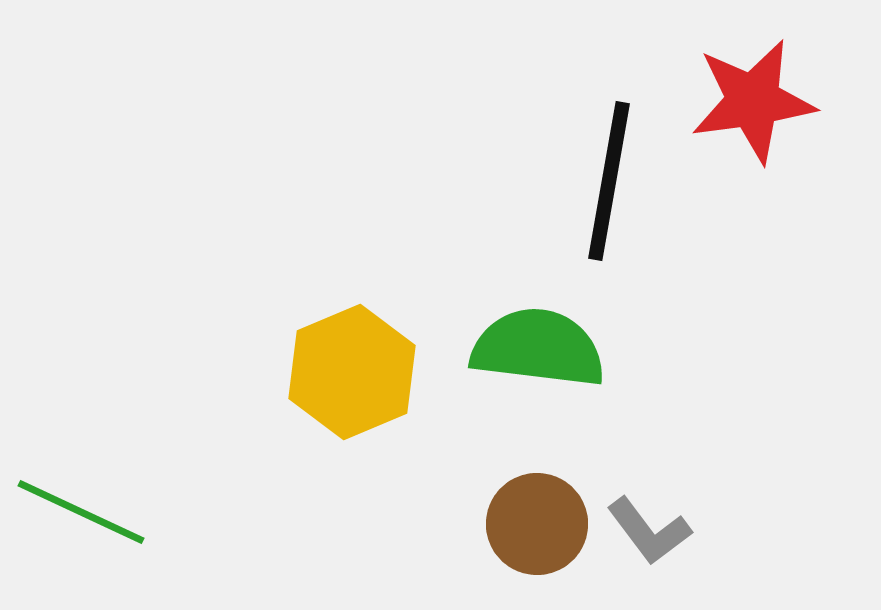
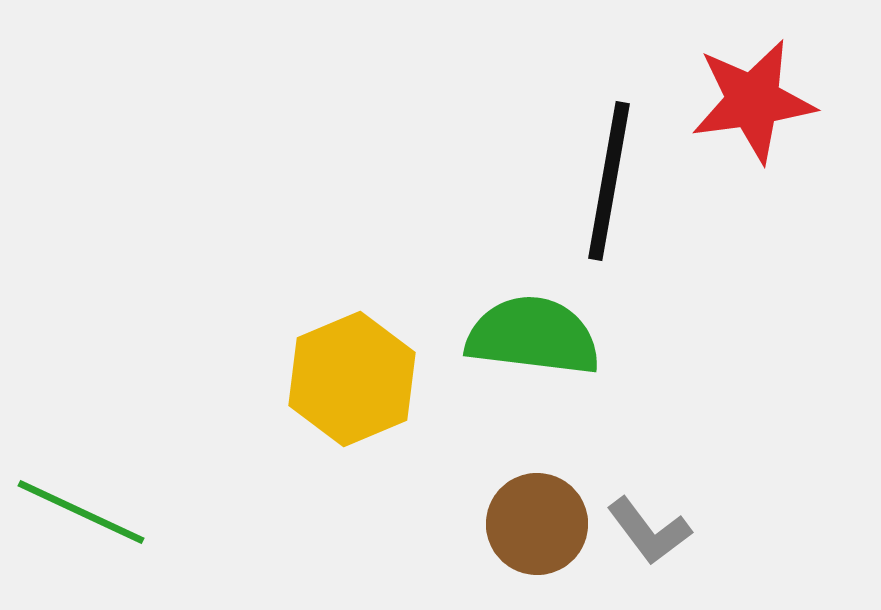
green semicircle: moved 5 px left, 12 px up
yellow hexagon: moved 7 px down
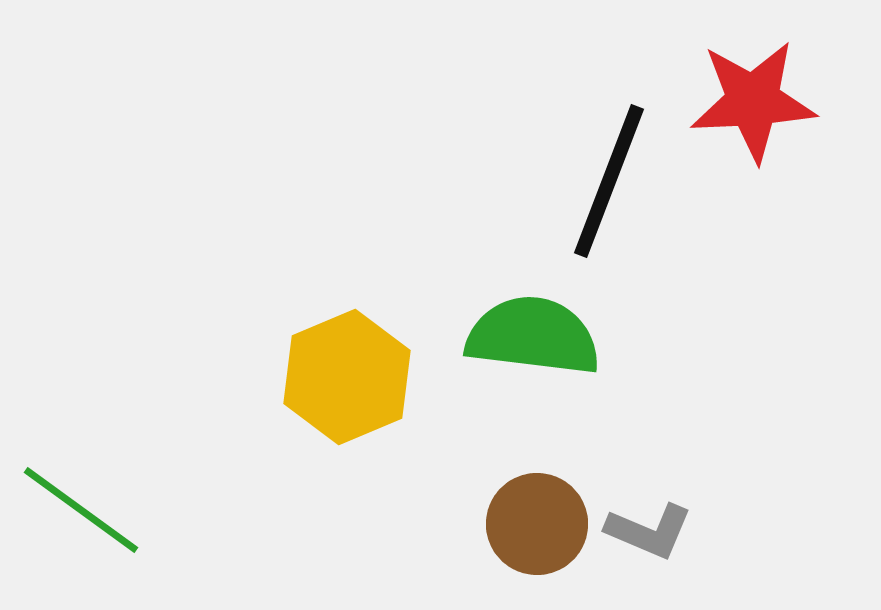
red star: rotated 5 degrees clockwise
black line: rotated 11 degrees clockwise
yellow hexagon: moved 5 px left, 2 px up
green line: moved 2 px up; rotated 11 degrees clockwise
gray L-shape: rotated 30 degrees counterclockwise
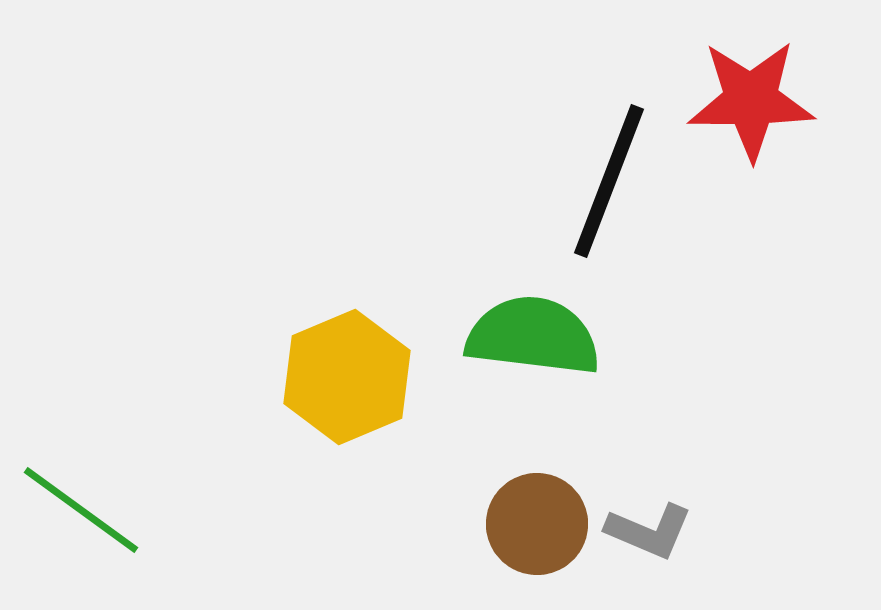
red star: moved 2 px left, 1 px up; rotated 3 degrees clockwise
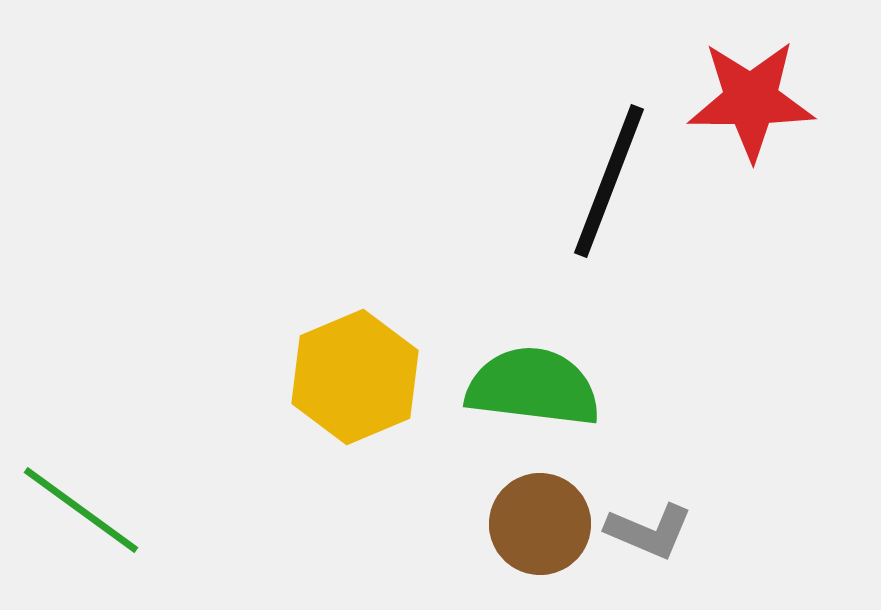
green semicircle: moved 51 px down
yellow hexagon: moved 8 px right
brown circle: moved 3 px right
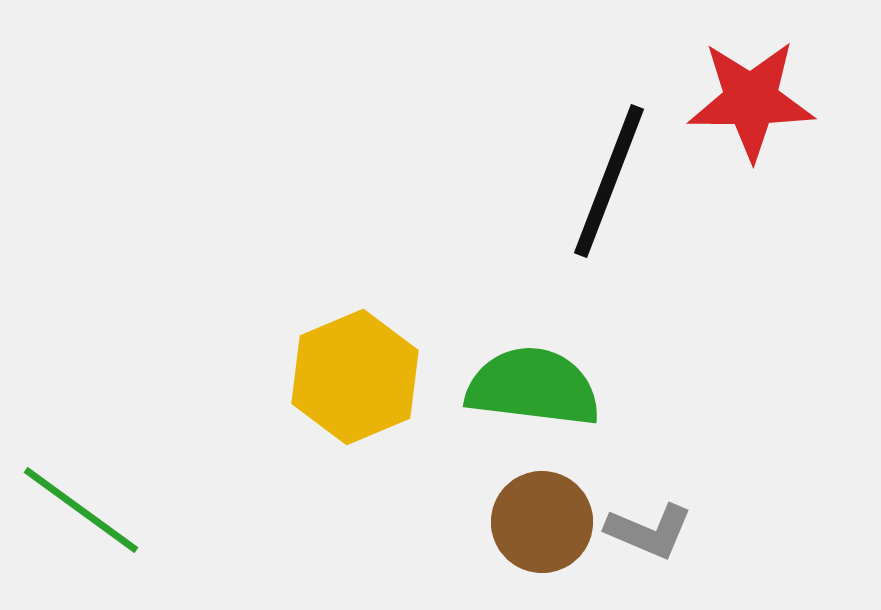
brown circle: moved 2 px right, 2 px up
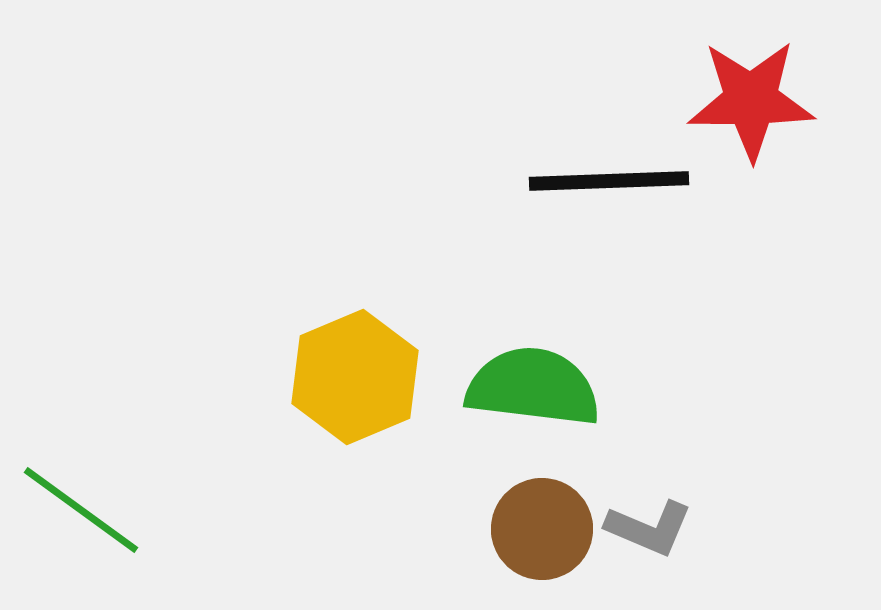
black line: rotated 67 degrees clockwise
brown circle: moved 7 px down
gray L-shape: moved 3 px up
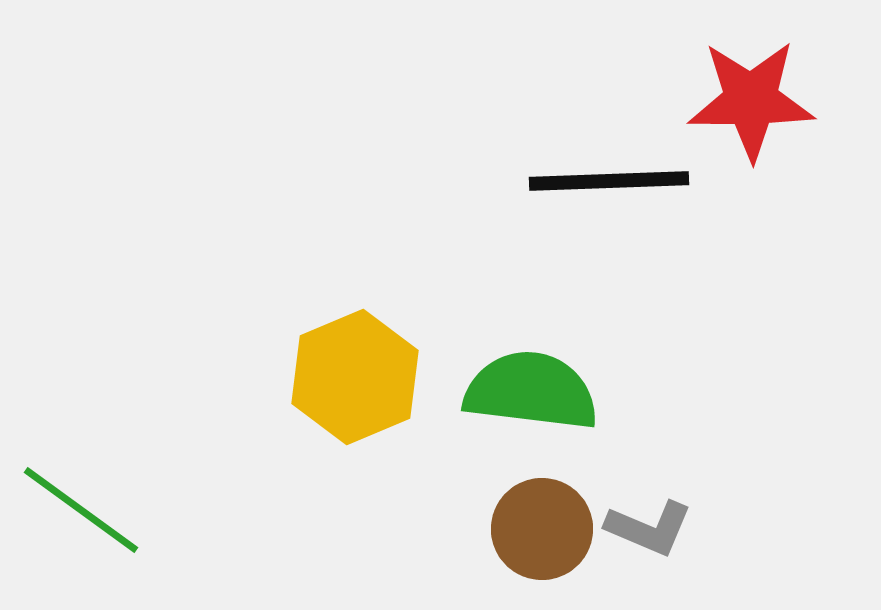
green semicircle: moved 2 px left, 4 px down
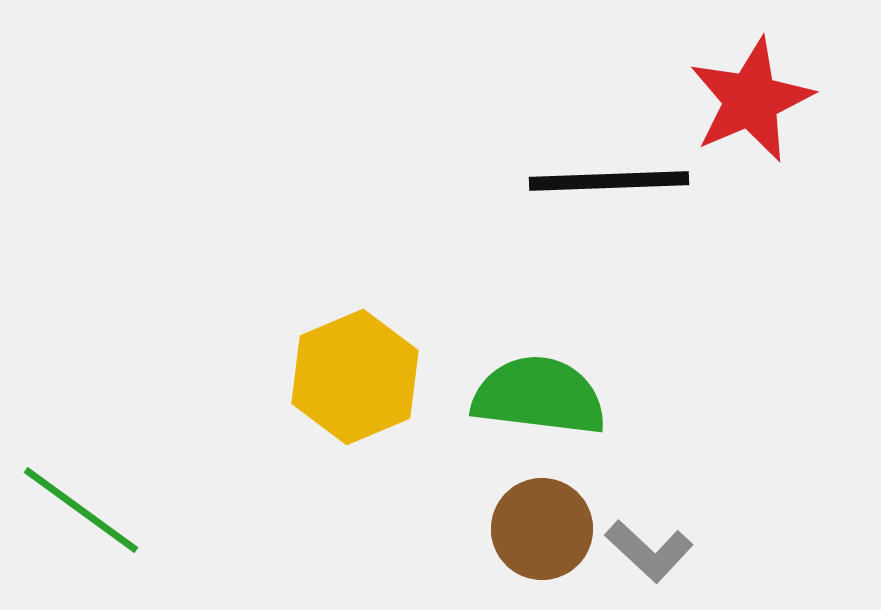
red star: rotated 23 degrees counterclockwise
green semicircle: moved 8 px right, 5 px down
gray L-shape: moved 23 px down; rotated 20 degrees clockwise
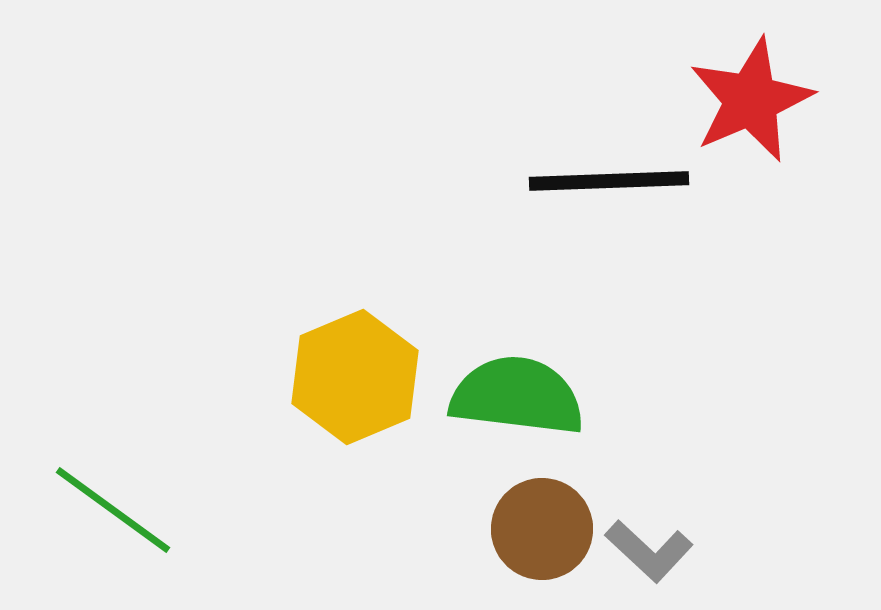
green semicircle: moved 22 px left
green line: moved 32 px right
